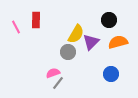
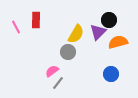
purple triangle: moved 7 px right, 10 px up
pink semicircle: moved 1 px left, 2 px up; rotated 16 degrees counterclockwise
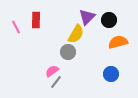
purple triangle: moved 11 px left, 15 px up
gray line: moved 2 px left, 1 px up
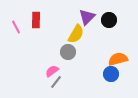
orange semicircle: moved 17 px down
